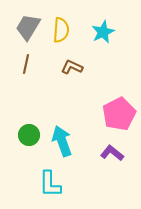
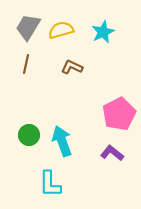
yellow semicircle: rotated 110 degrees counterclockwise
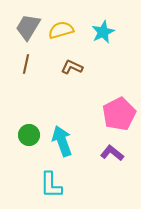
cyan L-shape: moved 1 px right, 1 px down
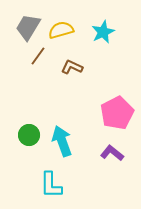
brown line: moved 12 px right, 8 px up; rotated 24 degrees clockwise
pink pentagon: moved 2 px left, 1 px up
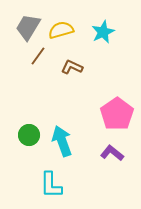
pink pentagon: moved 1 px down; rotated 8 degrees counterclockwise
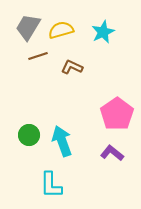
brown line: rotated 36 degrees clockwise
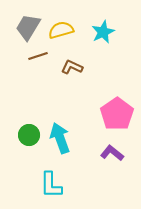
cyan arrow: moved 2 px left, 3 px up
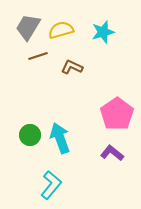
cyan star: rotated 10 degrees clockwise
green circle: moved 1 px right
cyan L-shape: rotated 140 degrees counterclockwise
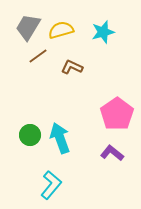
brown line: rotated 18 degrees counterclockwise
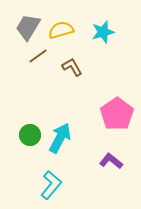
brown L-shape: rotated 35 degrees clockwise
cyan arrow: rotated 48 degrees clockwise
purple L-shape: moved 1 px left, 8 px down
